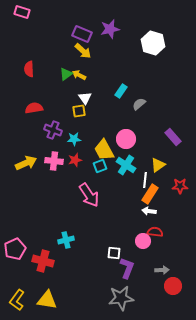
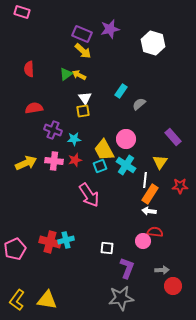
yellow square at (79, 111): moved 4 px right
yellow triangle at (158, 165): moved 2 px right, 3 px up; rotated 21 degrees counterclockwise
white square at (114, 253): moved 7 px left, 5 px up
red cross at (43, 261): moved 7 px right, 19 px up
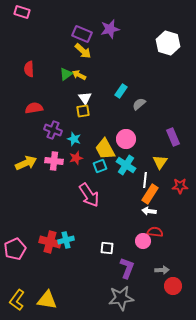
white hexagon at (153, 43): moved 15 px right
purple rectangle at (173, 137): rotated 18 degrees clockwise
cyan star at (74, 139): rotated 24 degrees clockwise
yellow trapezoid at (104, 150): moved 1 px right, 1 px up
red star at (75, 160): moved 1 px right, 2 px up
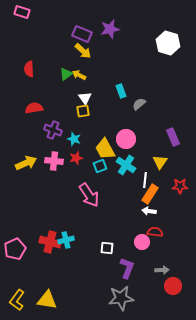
cyan rectangle at (121, 91): rotated 56 degrees counterclockwise
pink circle at (143, 241): moved 1 px left, 1 px down
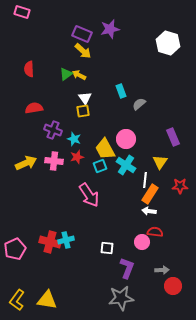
red star at (76, 158): moved 1 px right, 1 px up
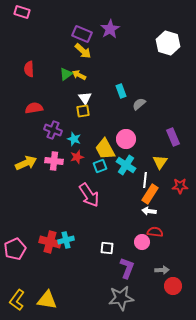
purple star at (110, 29): rotated 18 degrees counterclockwise
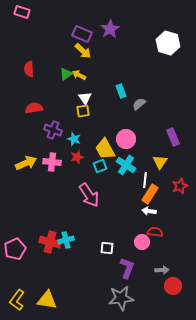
pink cross at (54, 161): moved 2 px left, 1 px down
red star at (180, 186): rotated 21 degrees counterclockwise
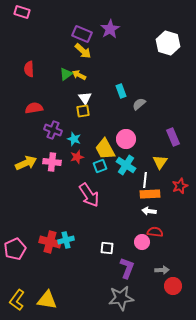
orange rectangle at (150, 194): rotated 54 degrees clockwise
